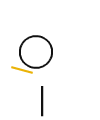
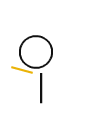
black line: moved 1 px left, 13 px up
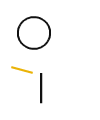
black circle: moved 2 px left, 19 px up
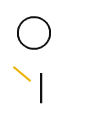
yellow line: moved 4 px down; rotated 25 degrees clockwise
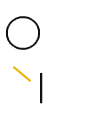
black circle: moved 11 px left
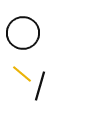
black line: moved 1 px left, 2 px up; rotated 16 degrees clockwise
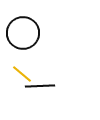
black line: rotated 72 degrees clockwise
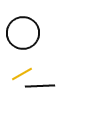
yellow line: rotated 70 degrees counterclockwise
